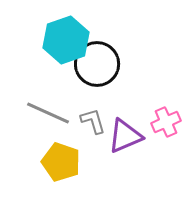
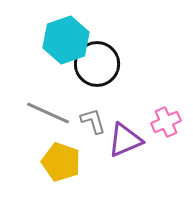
purple triangle: moved 4 px down
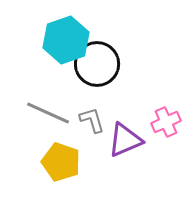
gray L-shape: moved 1 px left, 1 px up
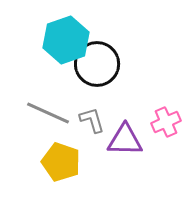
purple triangle: rotated 24 degrees clockwise
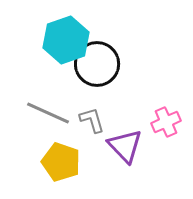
purple triangle: moved 6 px down; rotated 45 degrees clockwise
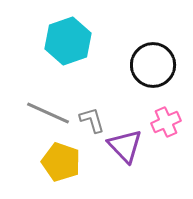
cyan hexagon: moved 2 px right, 1 px down
black circle: moved 56 px right, 1 px down
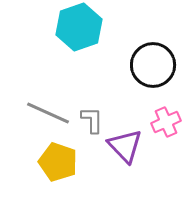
cyan hexagon: moved 11 px right, 14 px up
gray L-shape: rotated 16 degrees clockwise
yellow pentagon: moved 3 px left
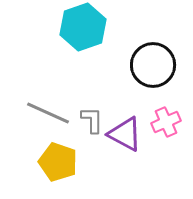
cyan hexagon: moved 4 px right
purple triangle: moved 12 px up; rotated 18 degrees counterclockwise
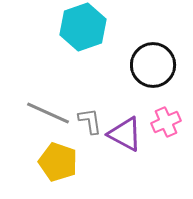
gray L-shape: moved 2 px left, 1 px down; rotated 8 degrees counterclockwise
